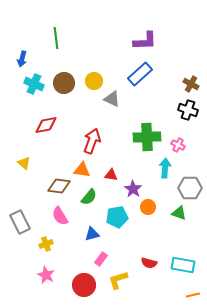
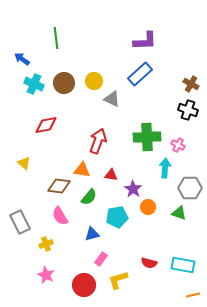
blue arrow: rotated 112 degrees clockwise
red arrow: moved 6 px right
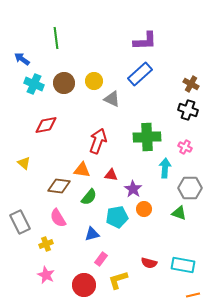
pink cross: moved 7 px right, 2 px down
orange circle: moved 4 px left, 2 px down
pink semicircle: moved 2 px left, 2 px down
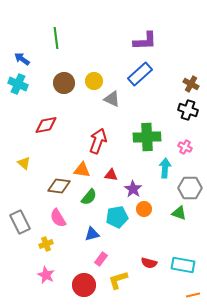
cyan cross: moved 16 px left
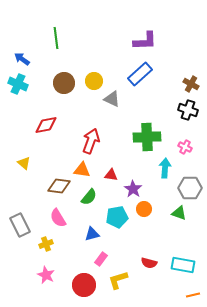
red arrow: moved 7 px left
gray rectangle: moved 3 px down
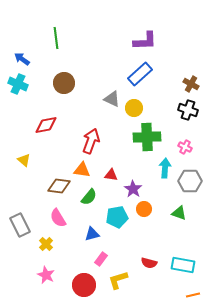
yellow circle: moved 40 px right, 27 px down
yellow triangle: moved 3 px up
gray hexagon: moved 7 px up
yellow cross: rotated 24 degrees counterclockwise
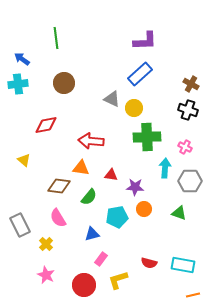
cyan cross: rotated 30 degrees counterclockwise
red arrow: rotated 105 degrees counterclockwise
orange triangle: moved 1 px left, 2 px up
purple star: moved 2 px right, 2 px up; rotated 30 degrees counterclockwise
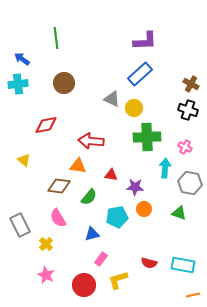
orange triangle: moved 3 px left, 2 px up
gray hexagon: moved 2 px down; rotated 10 degrees clockwise
